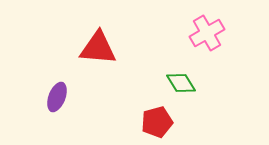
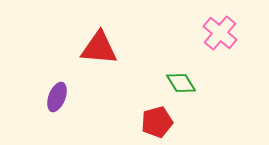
pink cross: moved 13 px right; rotated 20 degrees counterclockwise
red triangle: moved 1 px right
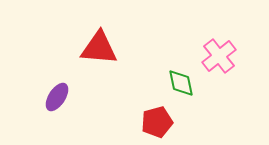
pink cross: moved 1 px left, 23 px down; rotated 12 degrees clockwise
green diamond: rotated 20 degrees clockwise
purple ellipse: rotated 12 degrees clockwise
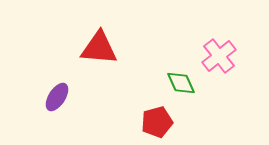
green diamond: rotated 12 degrees counterclockwise
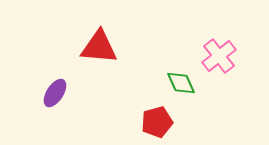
red triangle: moved 1 px up
purple ellipse: moved 2 px left, 4 px up
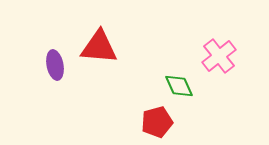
green diamond: moved 2 px left, 3 px down
purple ellipse: moved 28 px up; rotated 44 degrees counterclockwise
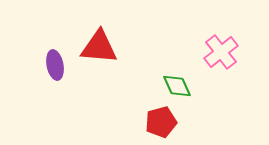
pink cross: moved 2 px right, 4 px up
green diamond: moved 2 px left
red pentagon: moved 4 px right
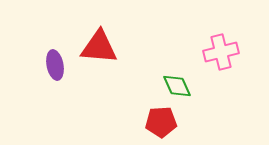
pink cross: rotated 24 degrees clockwise
red pentagon: rotated 12 degrees clockwise
